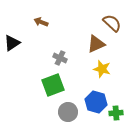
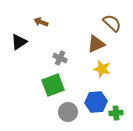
black triangle: moved 7 px right, 1 px up
blue hexagon: rotated 20 degrees counterclockwise
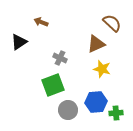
gray circle: moved 2 px up
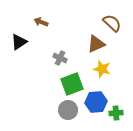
green square: moved 19 px right, 1 px up
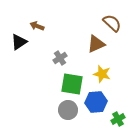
brown arrow: moved 4 px left, 4 px down
gray cross: rotated 32 degrees clockwise
yellow star: moved 5 px down
green square: rotated 30 degrees clockwise
green cross: moved 2 px right, 6 px down; rotated 24 degrees counterclockwise
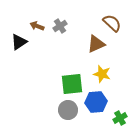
gray cross: moved 32 px up
green square: rotated 15 degrees counterclockwise
green cross: moved 2 px right, 1 px up
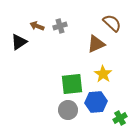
gray cross: rotated 16 degrees clockwise
yellow star: moved 1 px right; rotated 18 degrees clockwise
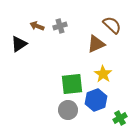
brown semicircle: moved 2 px down
black triangle: moved 2 px down
blue hexagon: moved 2 px up; rotated 15 degrees counterclockwise
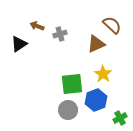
gray cross: moved 8 px down
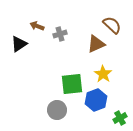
gray circle: moved 11 px left
